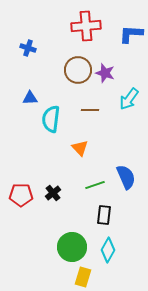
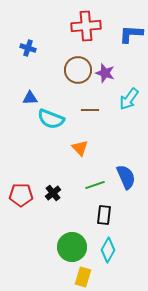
cyan semicircle: rotated 76 degrees counterclockwise
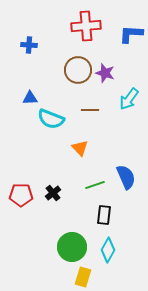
blue cross: moved 1 px right, 3 px up; rotated 14 degrees counterclockwise
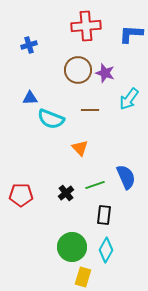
blue cross: rotated 21 degrees counterclockwise
black cross: moved 13 px right
cyan diamond: moved 2 px left
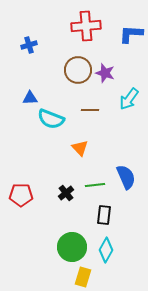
green line: rotated 12 degrees clockwise
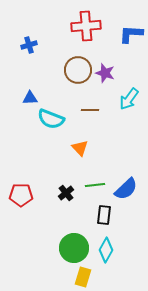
blue semicircle: moved 12 px down; rotated 70 degrees clockwise
green circle: moved 2 px right, 1 px down
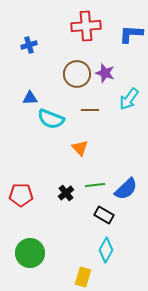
brown circle: moved 1 px left, 4 px down
black rectangle: rotated 66 degrees counterclockwise
green circle: moved 44 px left, 5 px down
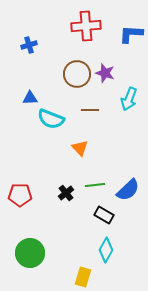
cyan arrow: rotated 15 degrees counterclockwise
blue semicircle: moved 2 px right, 1 px down
red pentagon: moved 1 px left
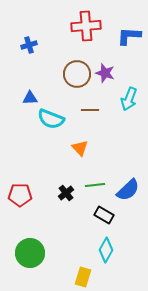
blue L-shape: moved 2 px left, 2 px down
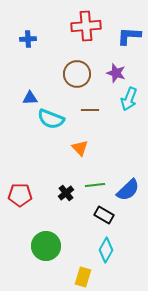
blue cross: moved 1 px left, 6 px up; rotated 14 degrees clockwise
purple star: moved 11 px right
green circle: moved 16 px right, 7 px up
